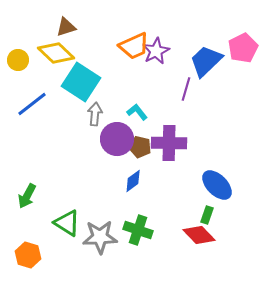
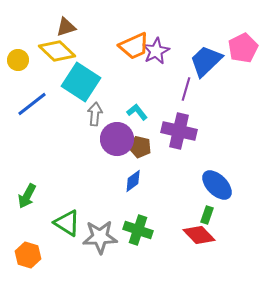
yellow diamond: moved 1 px right, 2 px up
purple cross: moved 10 px right, 12 px up; rotated 12 degrees clockwise
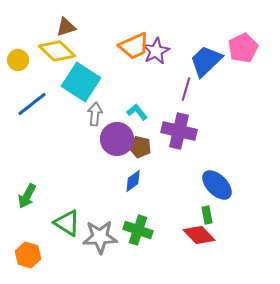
green rectangle: rotated 30 degrees counterclockwise
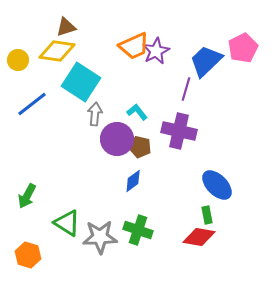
yellow diamond: rotated 36 degrees counterclockwise
red diamond: moved 2 px down; rotated 36 degrees counterclockwise
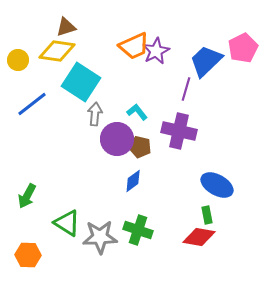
blue ellipse: rotated 16 degrees counterclockwise
orange hexagon: rotated 15 degrees counterclockwise
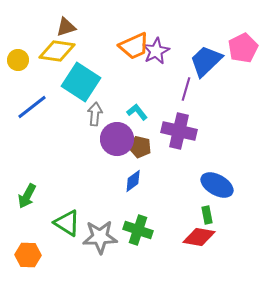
blue line: moved 3 px down
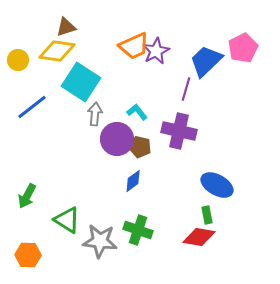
green triangle: moved 3 px up
gray star: moved 4 px down; rotated 8 degrees clockwise
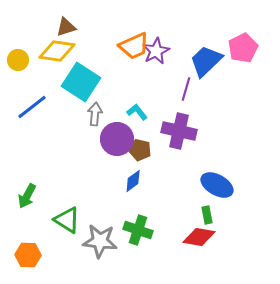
brown pentagon: moved 3 px down
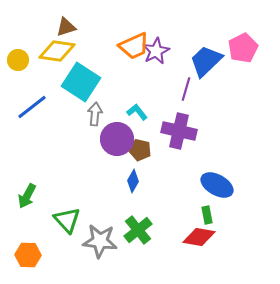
blue diamond: rotated 25 degrees counterclockwise
green triangle: rotated 16 degrees clockwise
green cross: rotated 32 degrees clockwise
